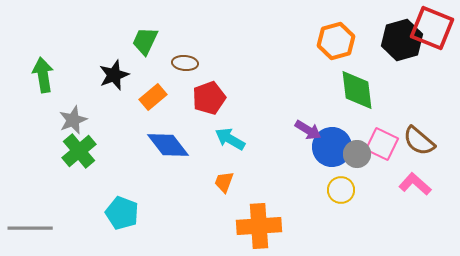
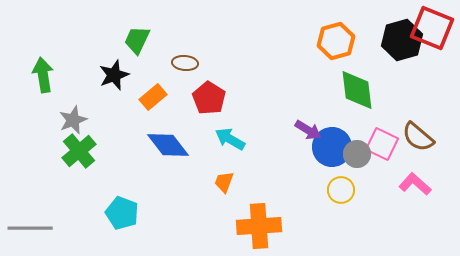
green trapezoid: moved 8 px left, 1 px up
red pentagon: rotated 20 degrees counterclockwise
brown semicircle: moved 1 px left, 4 px up
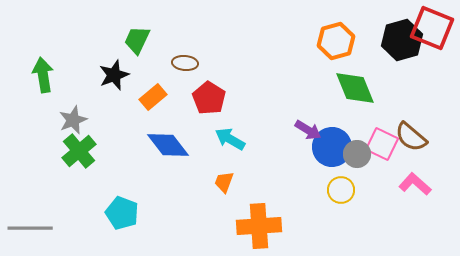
green diamond: moved 2 px left, 2 px up; rotated 15 degrees counterclockwise
brown semicircle: moved 7 px left
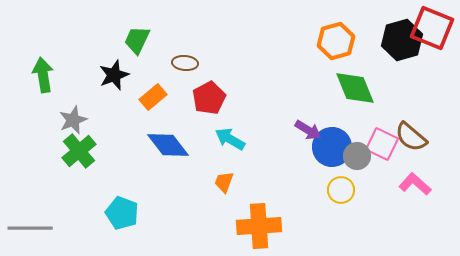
red pentagon: rotated 12 degrees clockwise
gray circle: moved 2 px down
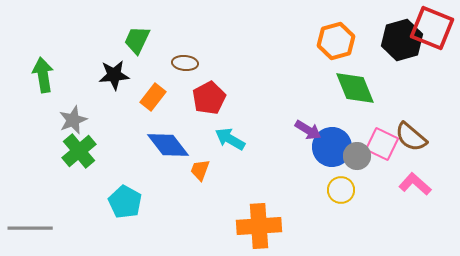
black star: rotated 16 degrees clockwise
orange rectangle: rotated 12 degrees counterclockwise
orange trapezoid: moved 24 px left, 12 px up
cyan pentagon: moved 3 px right, 11 px up; rotated 8 degrees clockwise
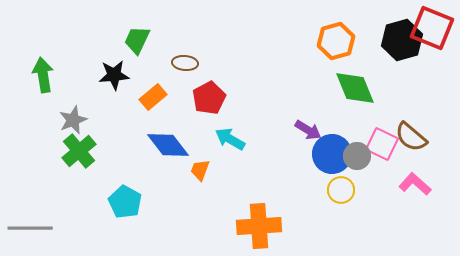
orange rectangle: rotated 12 degrees clockwise
blue circle: moved 7 px down
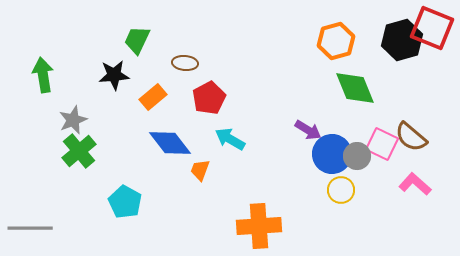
blue diamond: moved 2 px right, 2 px up
